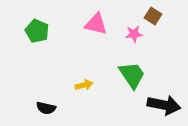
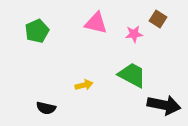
brown square: moved 5 px right, 3 px down
pink triangle: moved 1 px up
green pentagon: rotated 25 degrees clockwise
green trapezoid: rotated 28 degrees counterclockwise
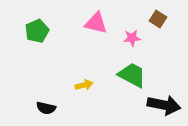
pink star: moved 2 px left, 4 px down
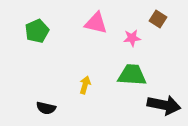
green trapezoid: rotated 24 degrees counterclockwise
yellow arrow: moved 1 px right; rotated 60 degrees counterclockwise
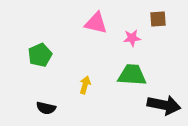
brown square: rotated 36 degrees counterclockwise
green pentagon: moved 3 px right, 24 px down
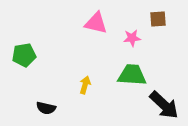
green pentagon: moved 16 px left; rotated 15 degrees clockwise
black arrow: rotated 32 degrees clockwise
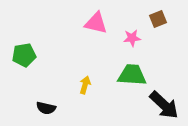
brown square: rotated 18 degrees counterclockwise
